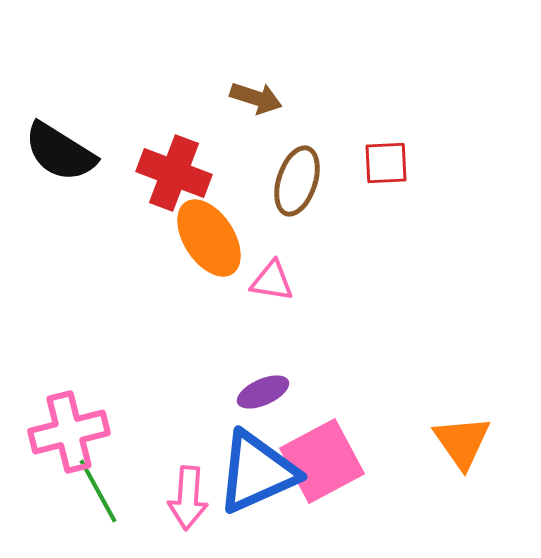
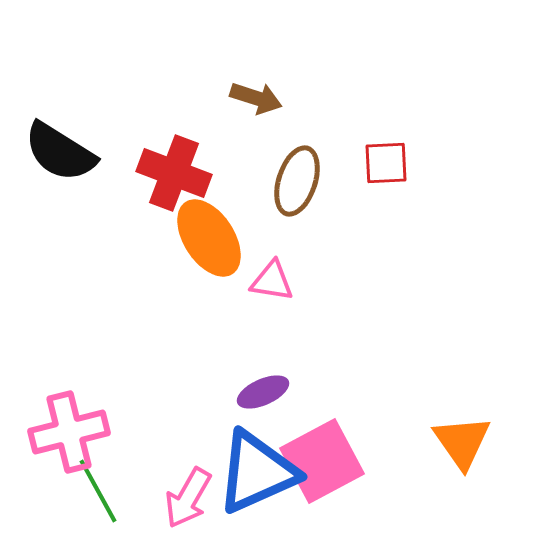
pink arrow: rotated 26 degrees clockwise
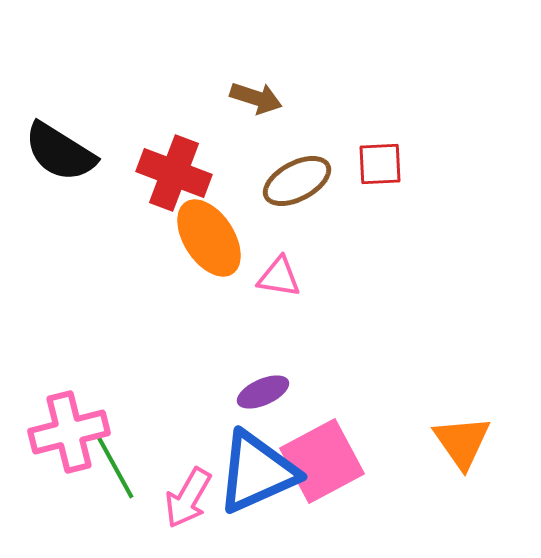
red square: moved 6 px left, 1 px down
brown ellipse: rotated 44 degrees clockwise
pink triangle: moved 7 px right, 4 px up
green line: moved 17 px right, 24 px up
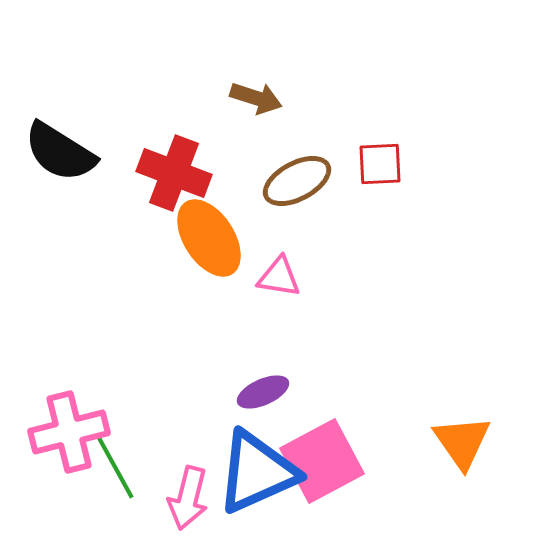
pink arrow: rotated 16 degrees counterclockwise
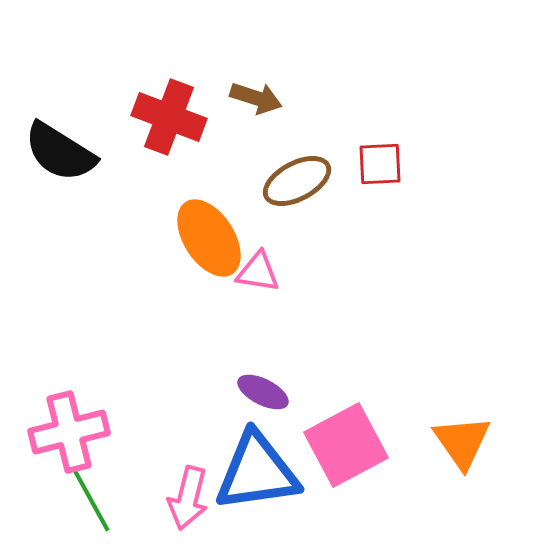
red cross: moved 5 px left, 56 px up
pink triangle: moved 21 px left, 5 px up
purple ellipse: rotated 51 degrees clockwise
pink square: moved 24 px right, 16 px up
green line: moved 24 px left, 33 px down
blue triangle: rotated 16 degrees clockwise
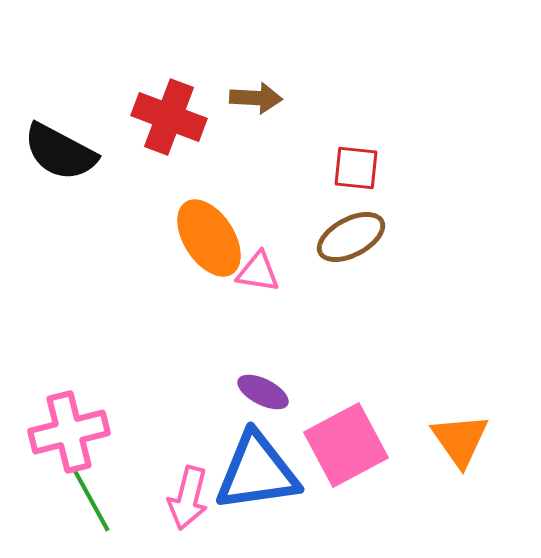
brown arrow: rotated 15 degrees counterclockwise
black semicircle: rotated 4 degrees counterclockwise
red square: moved 24 px left, 4 px down; rotated 9 degrees clockwise
brown ellipse: moved 54 px right, 56 px down
orange triangle: moved 2 px left, 2 px up
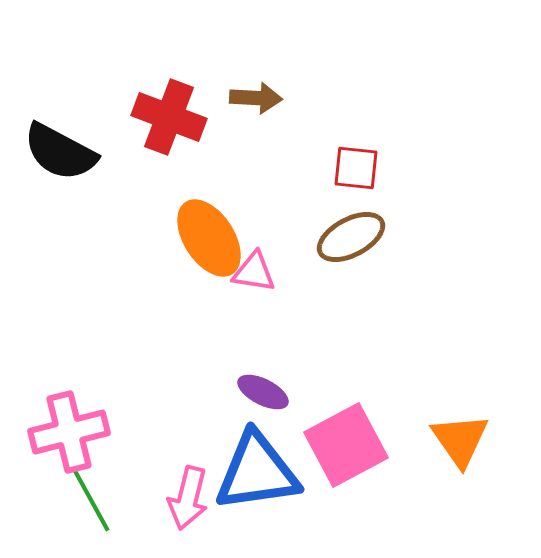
pink triangle: moved 4 px left
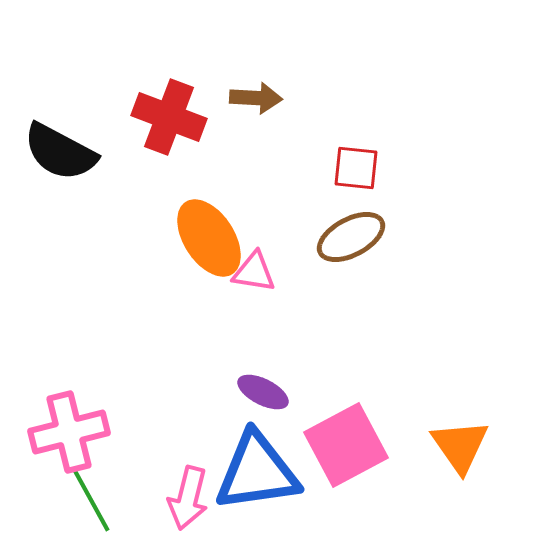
orange triangle: moved 6 px down
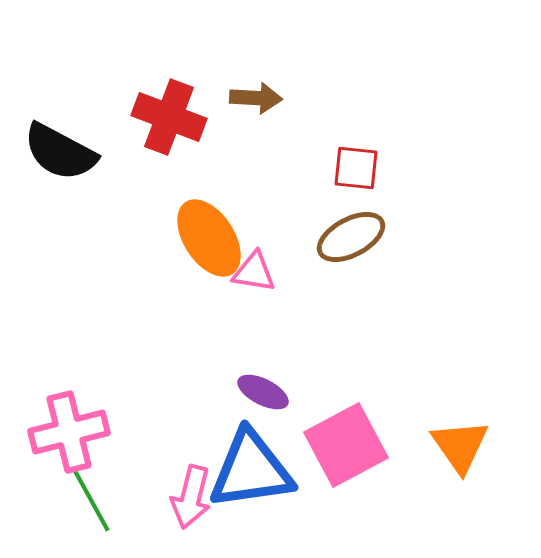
blue triangle: moved 6 px left, 2 px up
pink arrow: moved 3 px right, 1 px up
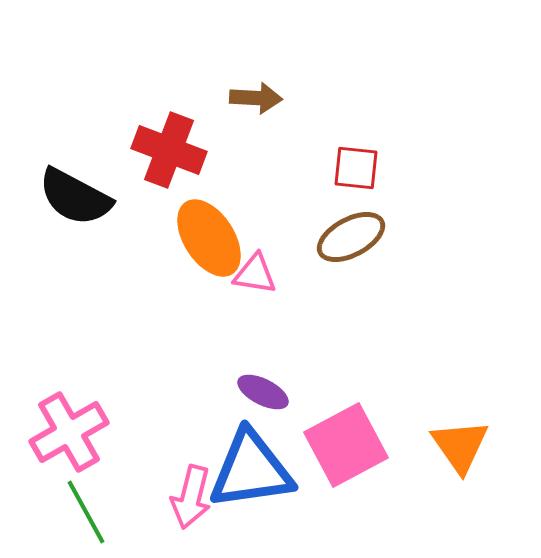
red cross: moved 33 px down
black semicircle: moved 15 px right, 45 px down
pink triangle: moved 1 px right, 2 px down
pink cross: rotated 16 degrees counterclockwise
green line: moved 5 px left, 12 px down
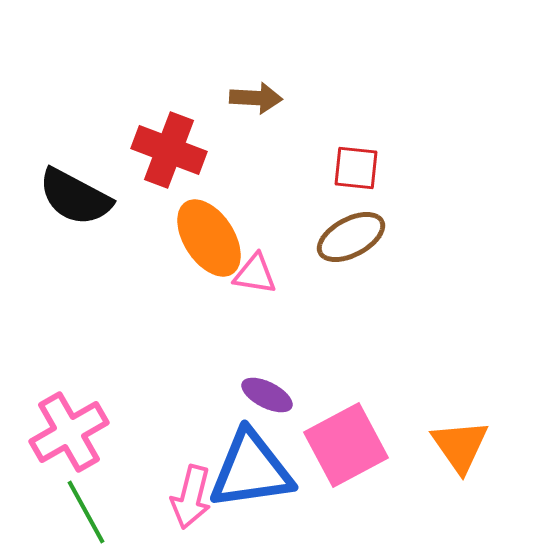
purple ellipse: moved 4 px right, 3 px down
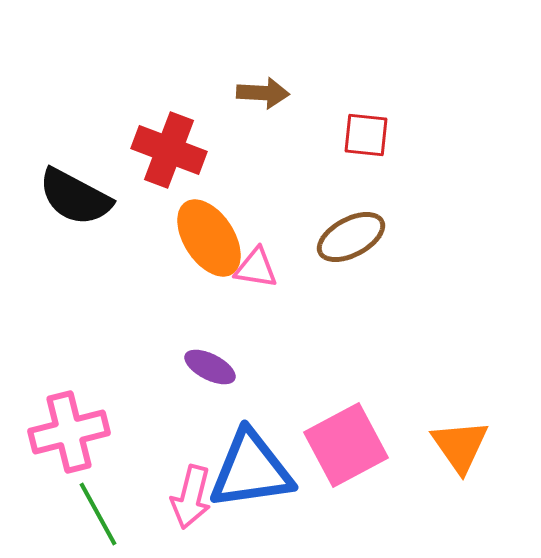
brown arrow: moved 7 px right, 5 px up
red square: moved 10 px right, 33 px up
pink triangle: moved 1 px right, 6 px up
purple ellipse: moved 57 px left, 28 px up
pink cross: rotated 16 degrees clockwise
green line: moved 12 px right, 2 px down
